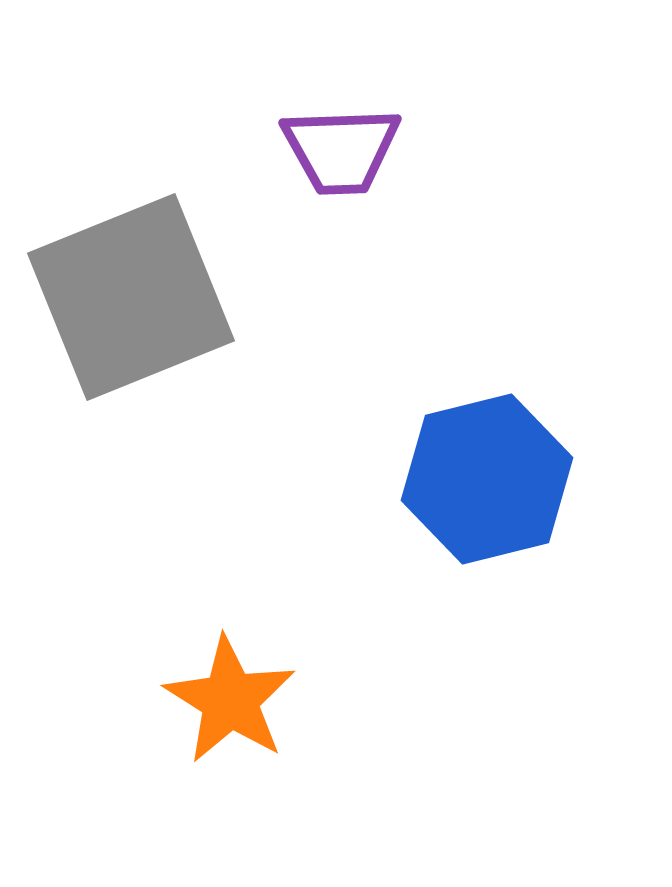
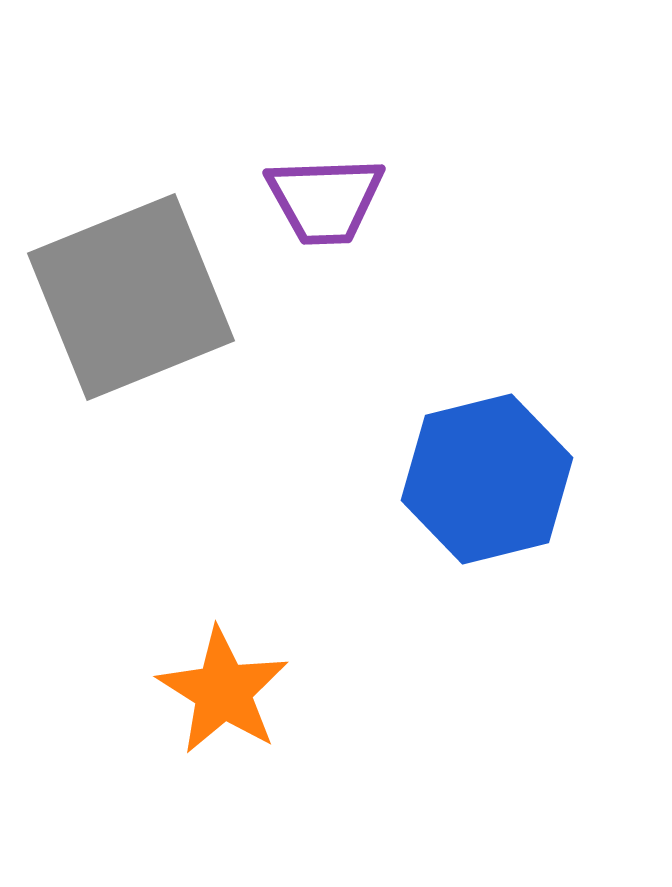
purple trapezoid: moved 16 px left, 50 px down
orange star: moved 7 px left, 9 px up
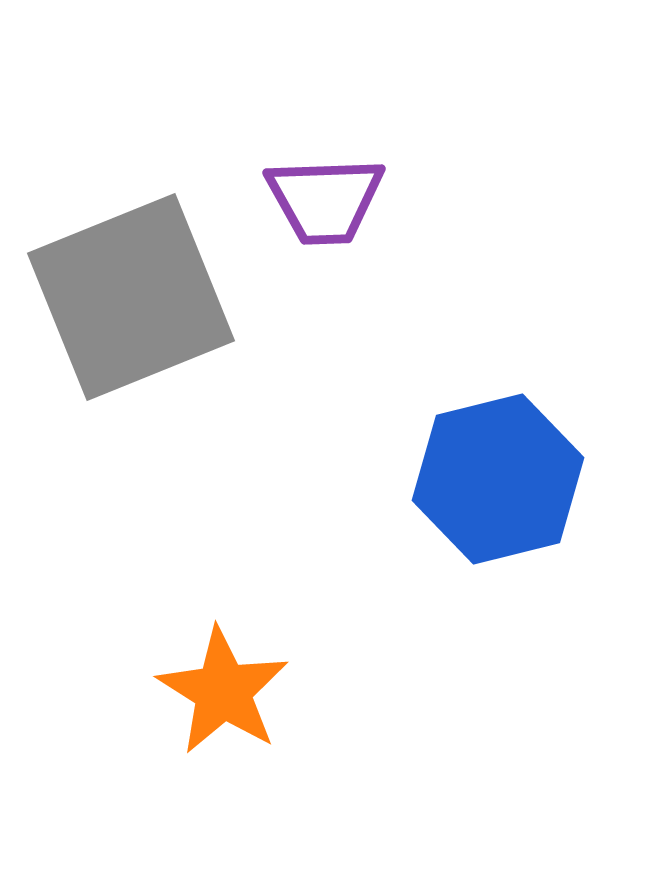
blue hexagon: moved 11 px right
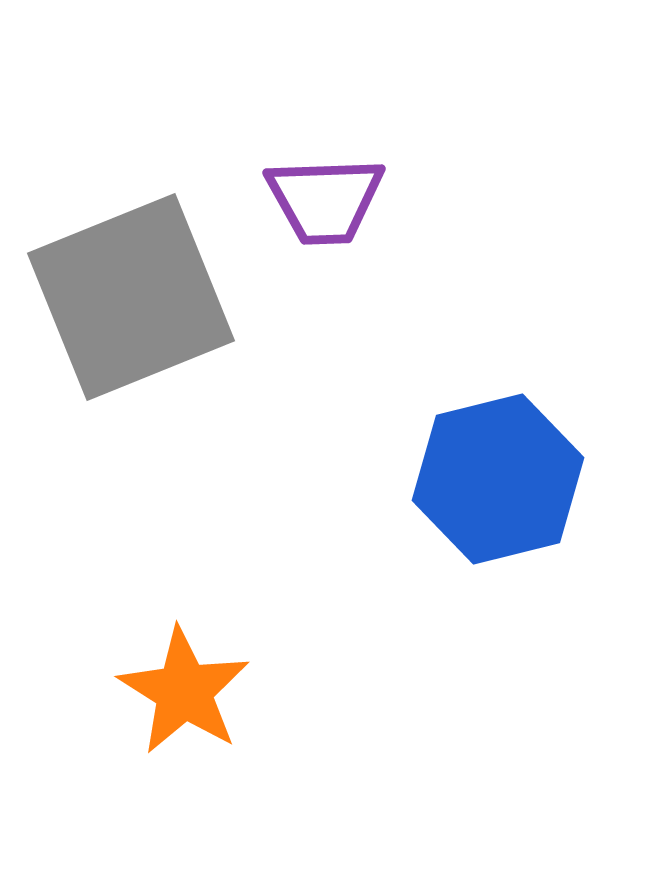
orange star: moved 39 px left
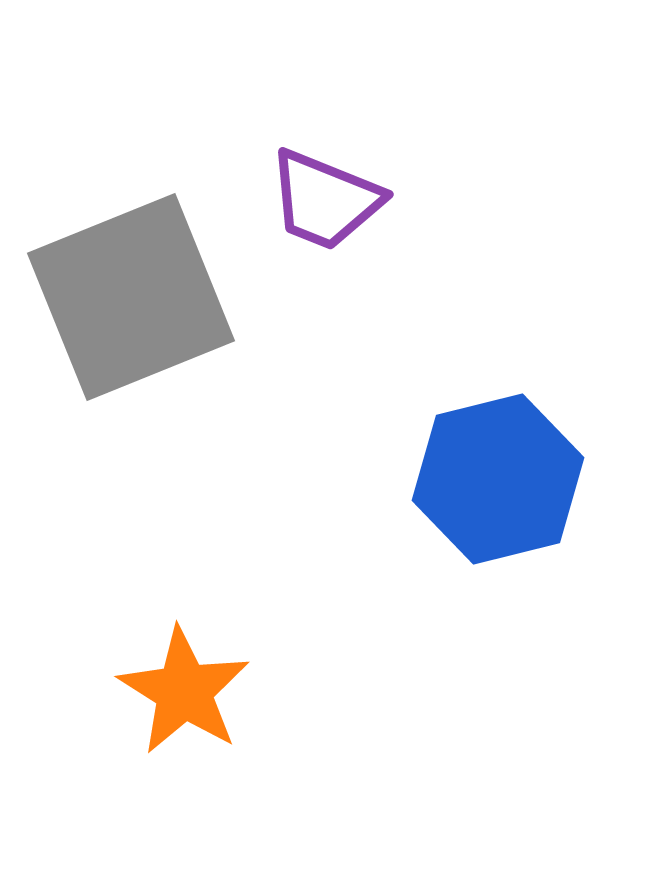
purple trapezoid: rotated 24 degrees clockwise
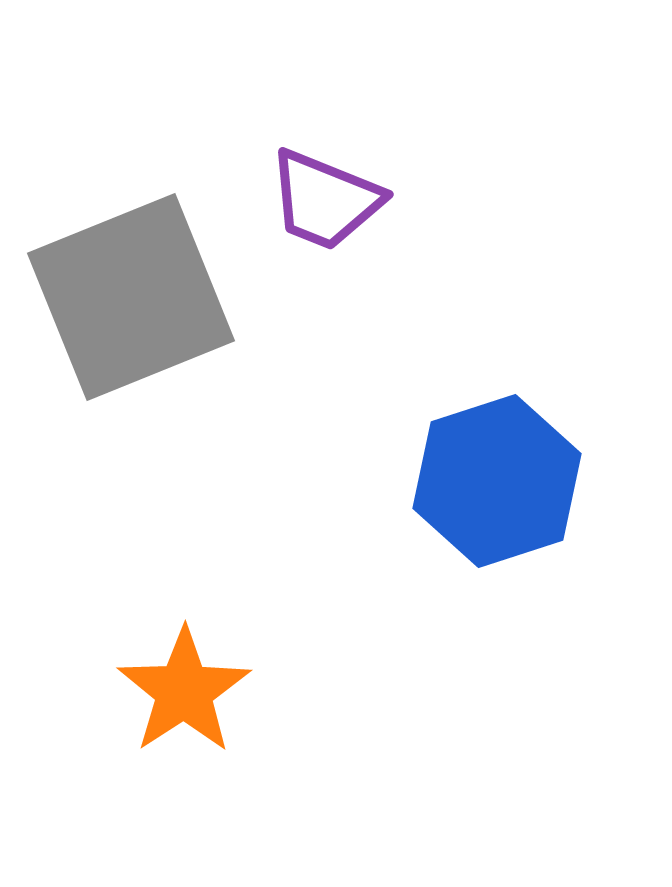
blue hexagon: moved 1 px left, 2 px down; rotated 4 degrees counterclockwise
orange star: rotated 7 degrees clockwise
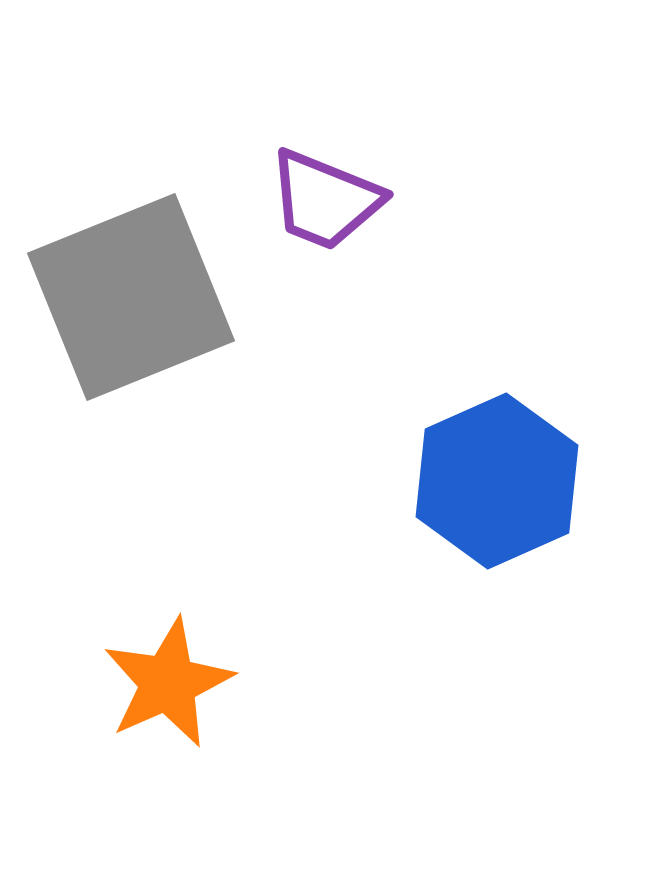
blue hexagon: rotated 6 degrees counterclockwise
orange star: moved 16 px left, 8 px up; rotated 9 degrees clockwise
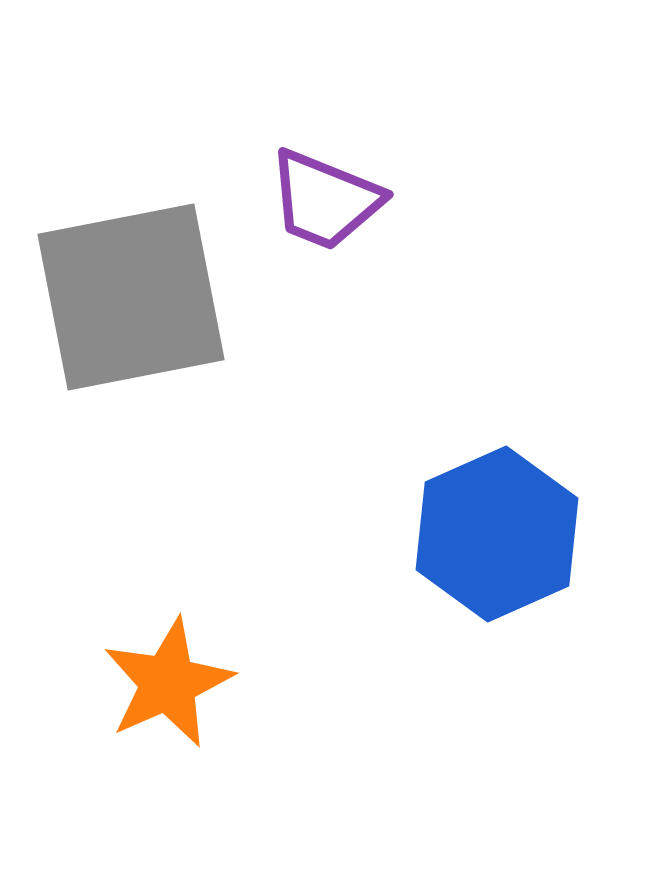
gray square: rotated 11 degrees clockwise
blue hexagon: moved 53 px down
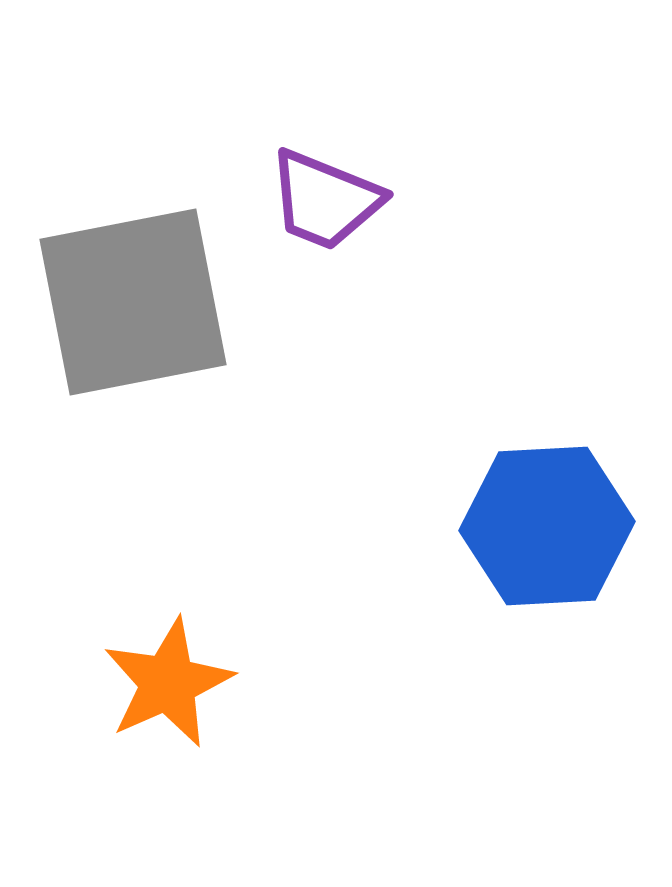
gray square: moved 2 px right, 5 px down
blue hexagon: moved 50 px right, 8 px up; rotated 21 degrees clockwise
